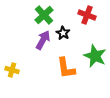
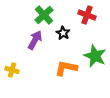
purple arrow: moved 8 px left
orange L-shape: rotated 110 degrees clockwise
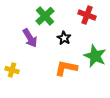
green cross: moved 1 px right, 1 px down
black star: moved 1 px right, 5 px down
purple arrow: moved 5 px left, 2 px up; rotated 120 degrees clockwise
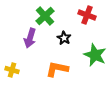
purple arrow: rotated 48 degrees clockwise
green star: moved 1 px up
orange L-shape: moved 9 px left, 1 px down
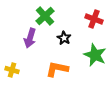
red cross: moved 7 px right, 4 px down
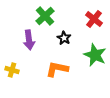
red cross: rotated 18 degrees clockwise
purple arrow: moved 1 px left, 2 px down; rotated 24 degrees counterclockwise
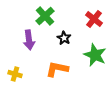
yellow cross: moved 3 px right, 4 px down
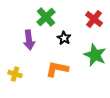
green cross: moved 1 px right, 1 px down
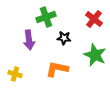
green cross: rotated 24 degrees clockwise
black star: rotated 24 degrees counterclockwise
